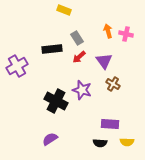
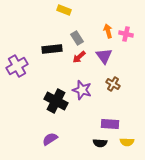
purple triangle: moved 5 px up
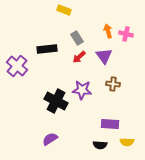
black rectangle: moved 5 px left
purple cross: rotated 20 degrees counterclockwise
brown cross: rotated 24 degrees counterclockwise
purple star: rotated 12 degrees counterclockwise
black semicircle: moved 2 px down
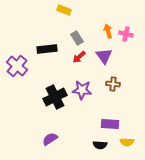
black cross: moved 1 px left, 4 px up; rotated 35 degrees clockwise
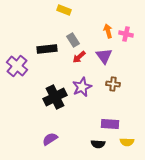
gray rectangle: moved 4 px left, 2 px down
purple star: moved 3 px up; rotated 30 degrees counterclockwise
black semicircle: moved 2 px left, 1 px up
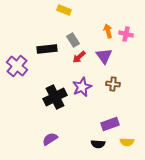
purple rectangle: rotated 24 degrees counterclockwise
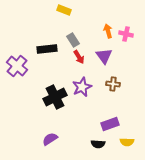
red arrow: rotated 80 degrees counterclockwise
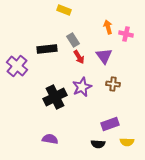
orange arrow: moved 4 px up
purple semicircle: rotated 42 degrees clockwise
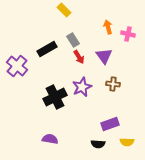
yellow rectangle: rotated 24 degrees clockwise
pink cross: moved 2 px right
black rectangle: rotated 24 degrees counterclockwise
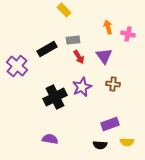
gray rectangle: rotated 64 degrees counterclockwise
black semicircle: moved 2 px right, 1 px down
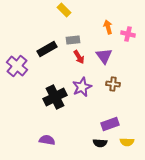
purple semicircle: moved 3 px left, 1 px down
black semicircle: moved 2 px up
